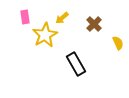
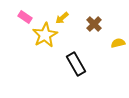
pink rectangle: rotated 48 degrees counterclockwise
yellow semicircle: rotated 80 degrees counterclockwise
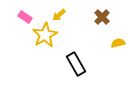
yellow arrow: moved 3 px left, 3 px up
brown cross: moved 8 px right, 7 px up
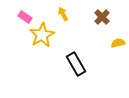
yellow arrow: moved 4 px right, 1 px up; rotated 104 degrees clockwise
yellow star: moved 3 px left
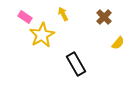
brown cross: moved 2 px right
yellow semicircle: rotated 144 degrees clockwise
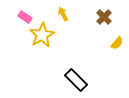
yellow semicircle: moved 1 px left
black rectangle: moved 16 px down; rotated 15 degrees counterclockwise
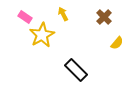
black rectangle: moved 10 px up
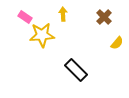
yellow arrow: rotated 24 degrees clockwise
yellow star: rotated 25 degrees clockwise
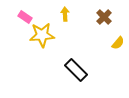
yellow arrow: moved 2 px right
yellow semicircle: moved 1 px right
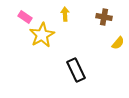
brown cross: rotated 35 degrees counterclockwise
yellow star: rotated 25 degrees counterclockwise
black rectangle: rotated 20 degrees clockwise
